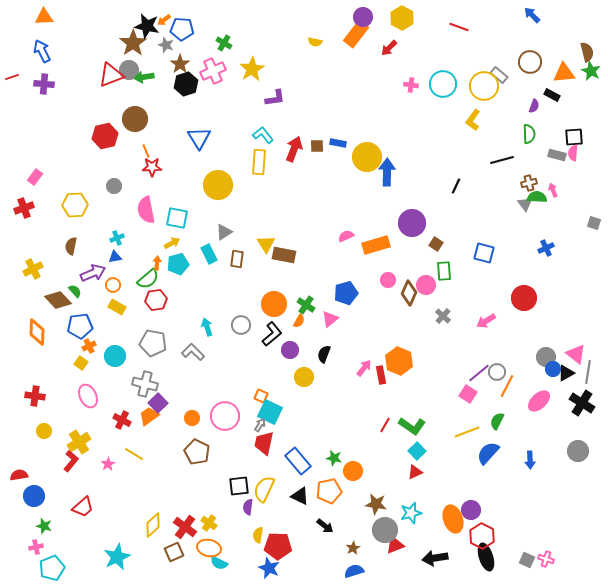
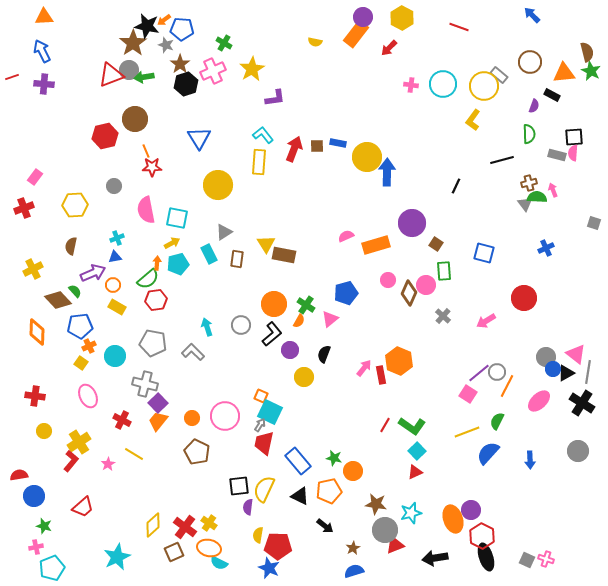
orange trapezoid at (149, 416): moved 9 px right, 5 px down; rotated 15 degrees counterclockwise
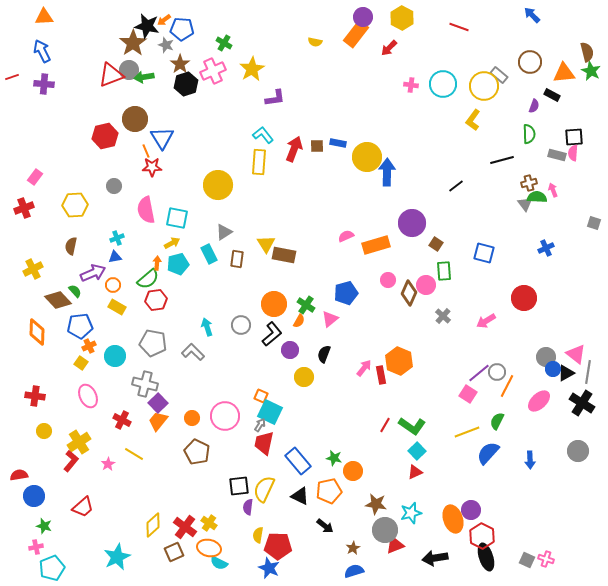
blue triangle at (199, 138): moved 37 px left
black line at (456, 186): rotated 28 degrees clockwise
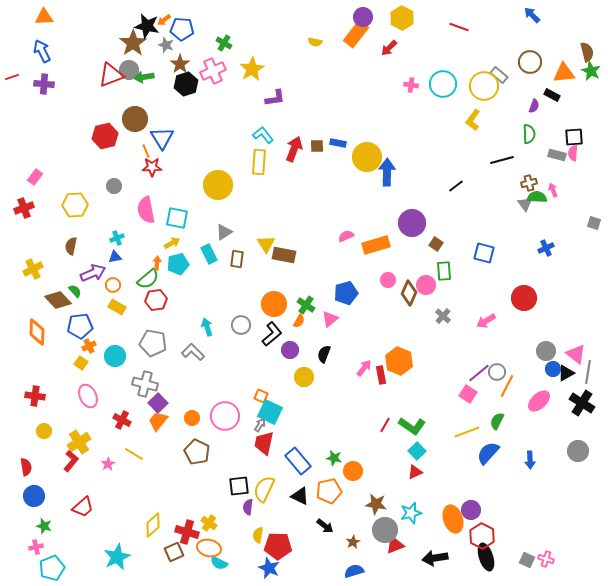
gray circle at (546, 357): moved 6 px up
red semicircle at (19, 475): moved 7 px right, 8 px up; rotated 90 degrees clockwise
red cross at (185, 527): moved 2 px right, 5 px down; rotated 20 degrees counterclockwise
brown star at (353, 548): moved 6 px up
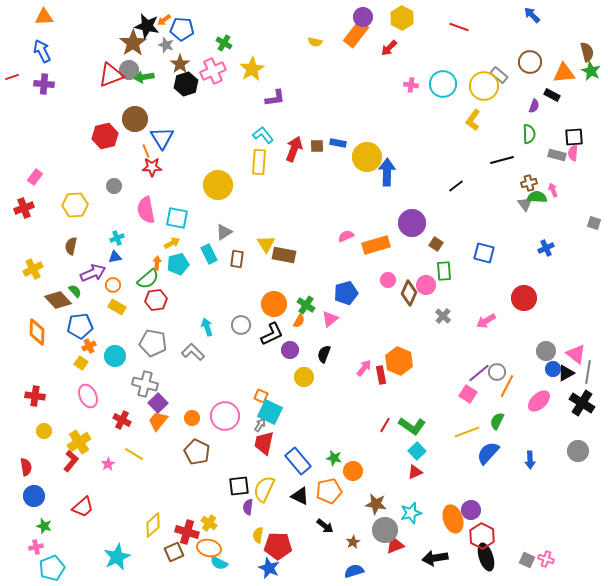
black L-shape at (272, 334): rotated 15 degrees clockwise
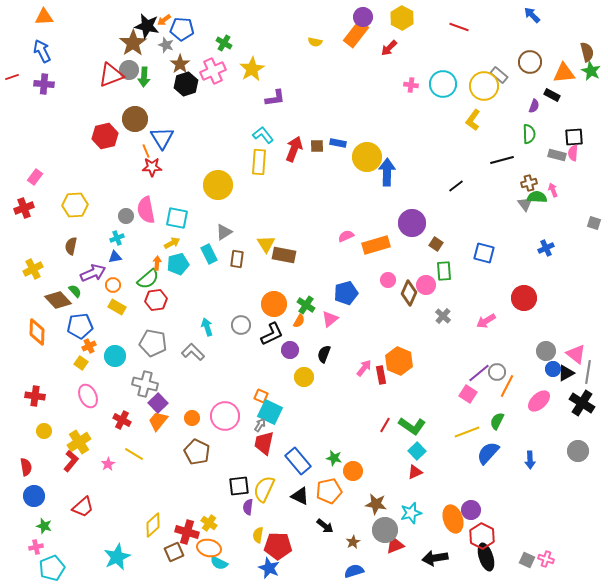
green arrow at (144, 77): rotated 78 degrees counterclockwise
gray circle at (114, 186): moved 12 px right, 30 px down
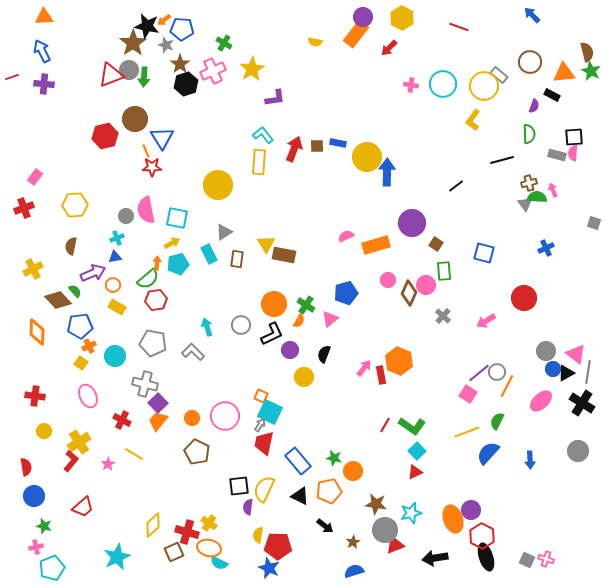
pink ellipse at (539, 401): moved 2 px right
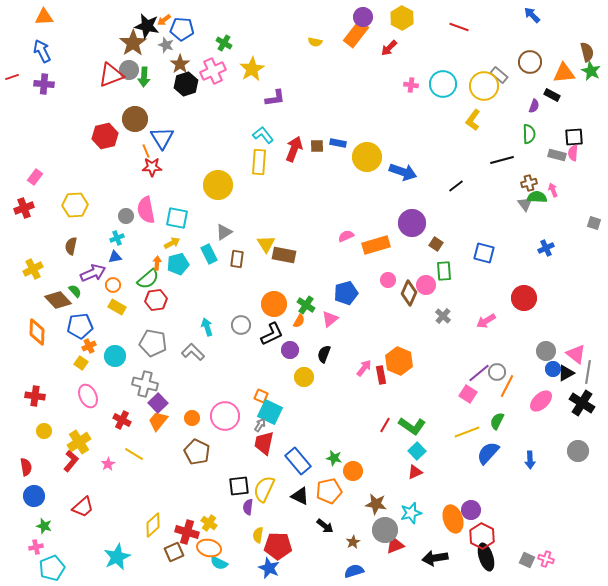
blue arrow at (387, 172): moved 16 px right; rotated 108 degrees clockwise
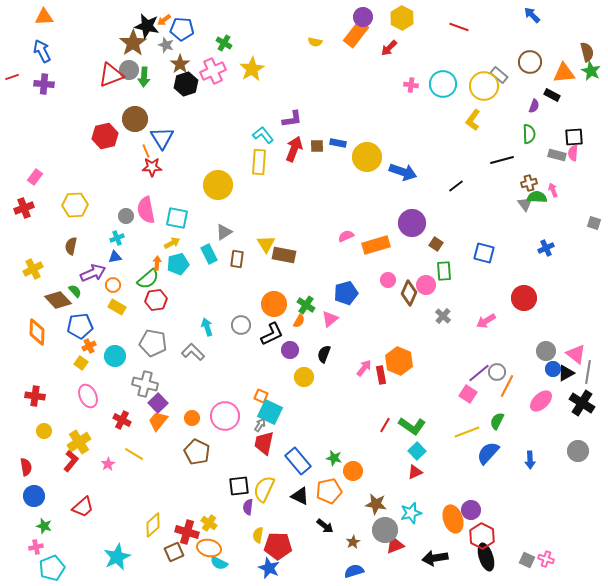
purple L-shape at (275, 98): moved 17 px right, 21 px down
